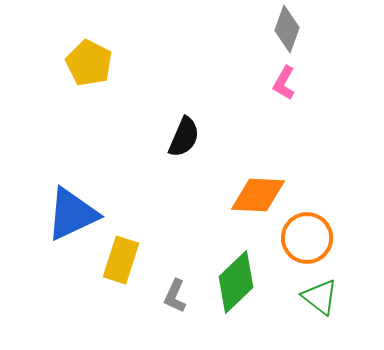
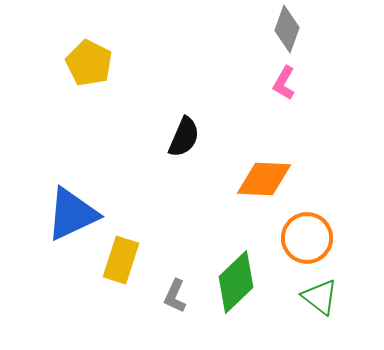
orange diamond: moved 6 px right, 16 px up
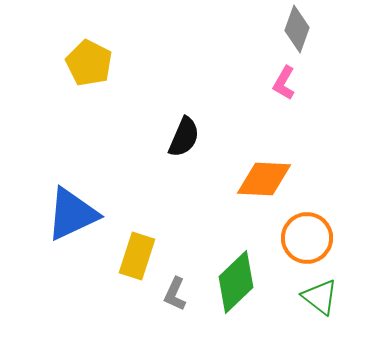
gray diamond: moved 10 px right
yellow rectangle: moved 16 px right, 4 px up
gray L-shape: moved 2 px up
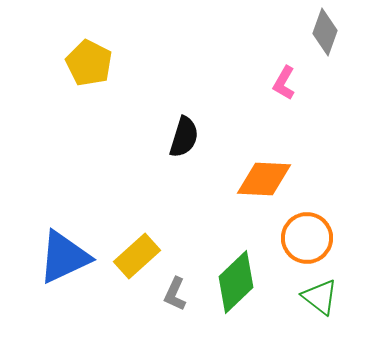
gray diamond: moved 28 px right, 3 px down
black semicircle: rotated 6 degrees counterclockwise
blue triangle: moved 8 px left, 43 px down
yellow rectangle: rotated 30 degrees clockwise
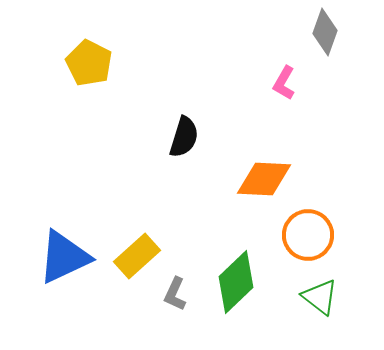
orange circle: moved 1 px right, 3 px up
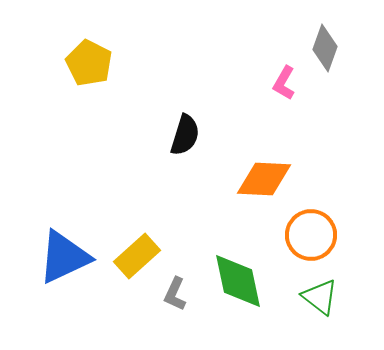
gray diamond: moved 16 px down
black semicircle: moved 1 px right, 2 px up
orange circle: moved 3 px right
green diamond: moved 2 px right, 1 px up; rotated 58 degrees counterclockwise
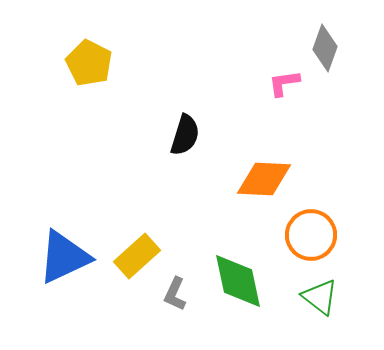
pink L-shape: rotated 52 degrees clockwise
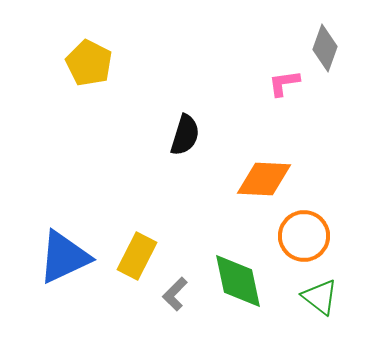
orange circle: moved 7 px left, 1 px down
yellow rectangle: rotated 21 degrees counterclockwise
gray L-shape: rotated 20 degrees clockwise
